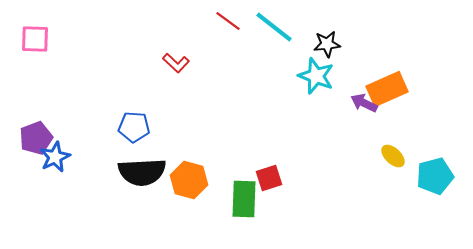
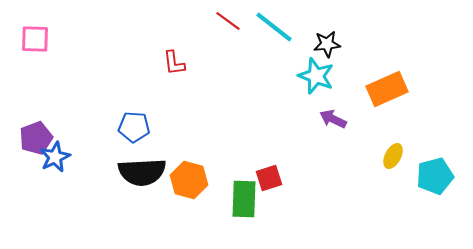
red L-shape: moved 2 px left; rotated 40 degrees clockwise
purple arrow: moved 31 px left, 16 px down
yellow ellipse: rotated 75 degrees clockwise
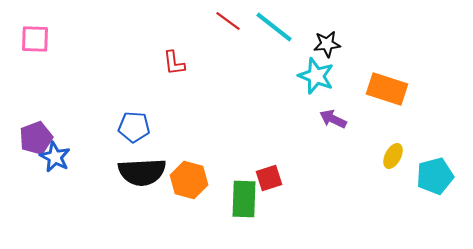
orange rectangle: rotated 42 degrees clockwise
blue star: rotated 20 degrees counterclockwise
